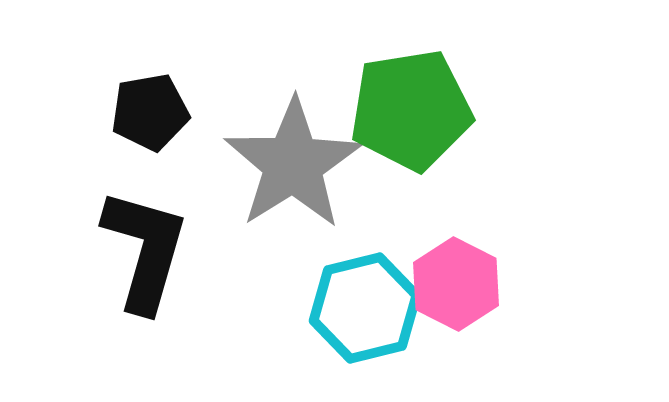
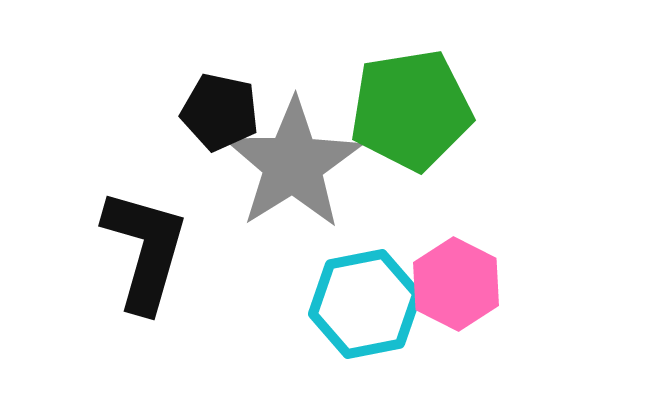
black pentagon: moved 70 px right; rotated 22 degrees clockwise
cyan hexagon: moved 4 px up; rotated 3 degrees clockwise
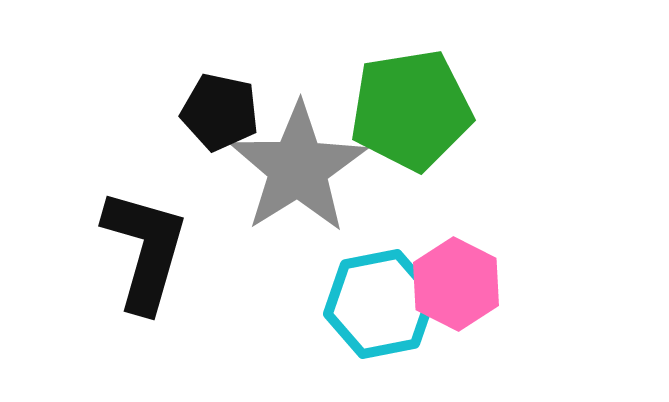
gray star: moved 5 px right, 4 px down
cyan hexagon: moved 15 px right
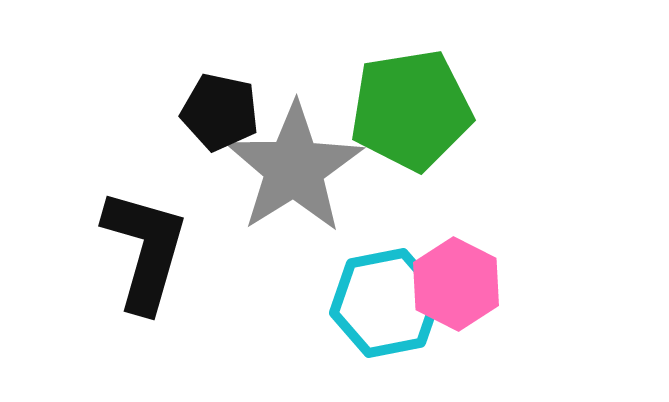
gray star: moved 4 px left
cyan hexagon: moved 6 px right, 1 px up
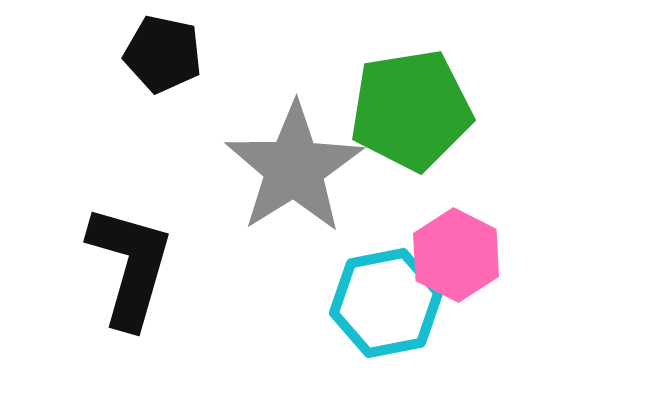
black pentagon: moved 57 px left, 58 px up
black L-shape: moved 15 px left, 16 px down
pink hexagon: moved 29 px up
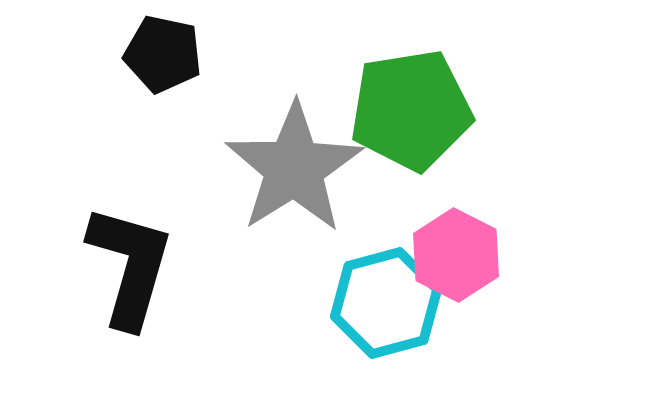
cyan hexagon: rotated 4 degrees counterclockwise
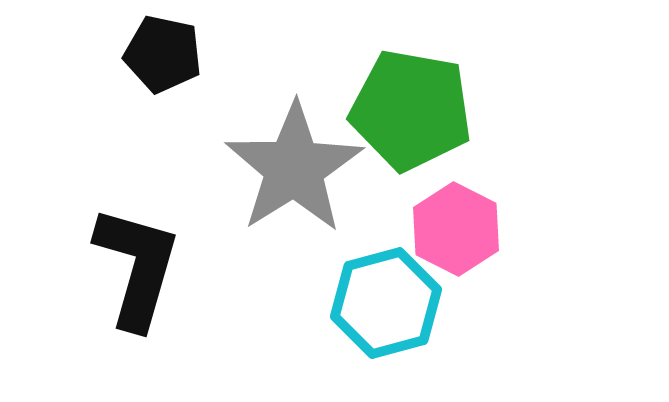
green pentagon: rotated 19 degrees clockwise
pink hexagon: moved 26 px up
black L-shape: moved 7 px right, 1 px down
